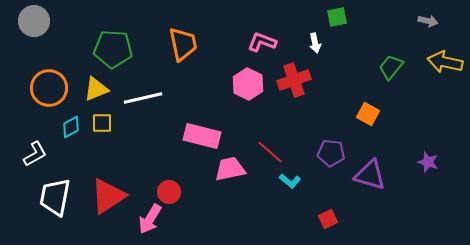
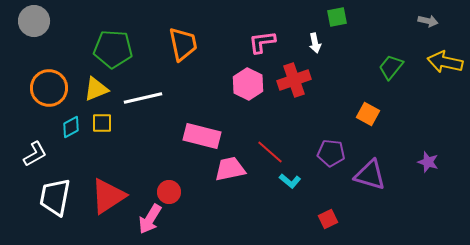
pink L-shape: rotated 28 degrees counterclockwise
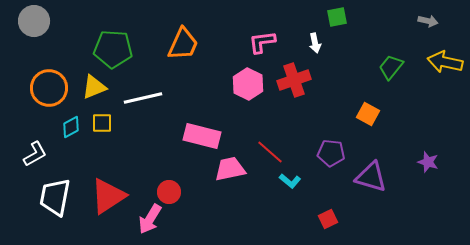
orange trapezoid: rotated 36 degrees clockwise
yellow triangle: moved 2 px left, 2 px up
purple triangle: moved 1 px right, 2 px down
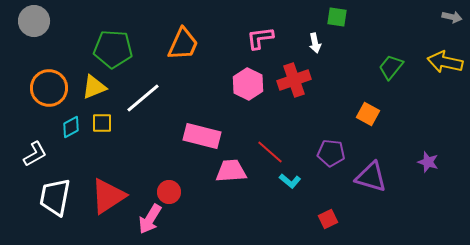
green square: rotated 20 degrees clockwise
gray arrow: moved 24 px right, 4 px up
pink L-shape: moved 2 px left, 4 px up
white line: rotated 27 degrees counterclockwise
pink trapezoid: moved 1 px right, 2 px down; rotated 8 degrees clockwise
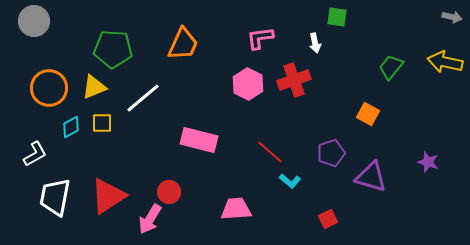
pink rectangle: moved 3 px left, 4 px down
purple pentagon: rotated 24 degrees counterclockwise
pink trapezoid: moved 5 px right, 38 px down
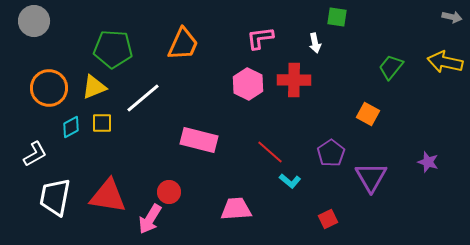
red cross: rotated 20 degrees clockwise
purple pentagon: rotated 16 degrees counterclockwise
purple triangle: rotated 44 degrees clockwise
red triangle: rotated 42 degrees clockwise
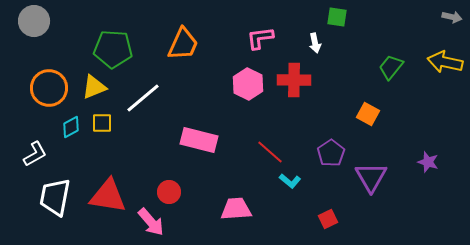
pink arrow: moved 1 px right, 3 px down; rotated 72 degrees counterclockwise
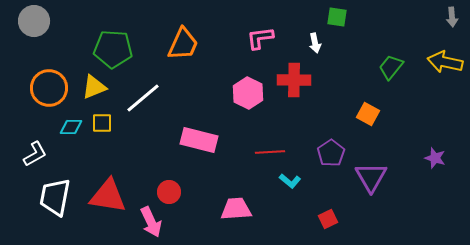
gray arrow: rotated 72 degrees clockwise
pink hexagon: moved 9 px down
cyan diamond: rotated 30 degrees clockwise
red line: rotated 44 degrees counterclockwise
purple star: moved 7 px right, 4 px up
pink arrow: rotated 16 degrees clockwise
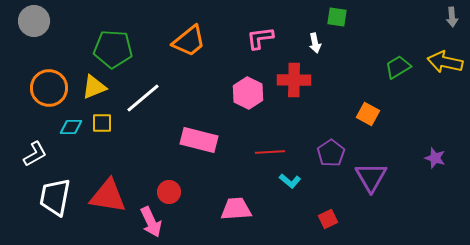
orange trapezoid: moved 6 px right, 3 px up; rotated 27 degrees clockwise
green trapezoid: moved 7 px right; rotated 20 degrees clockwise
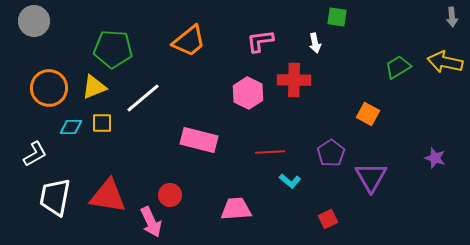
pink L-shape: moved 3 px down
red circle: moved 1 px right, 3 px down
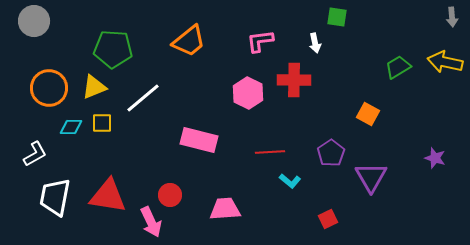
pink trapezoid: moved 11 px left
